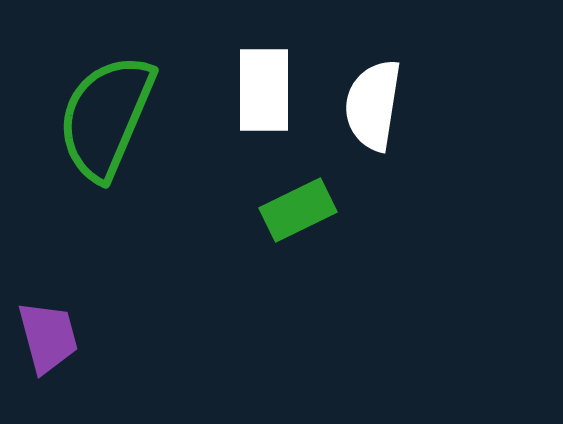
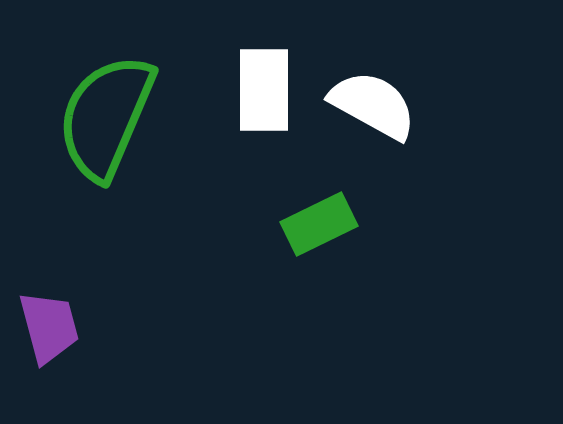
white semicircle: rotated 110 degrees clockwise
green rectangle: moved 21 px right, 14 px down
purple trapezoid: moved 1 px right, 10 px up
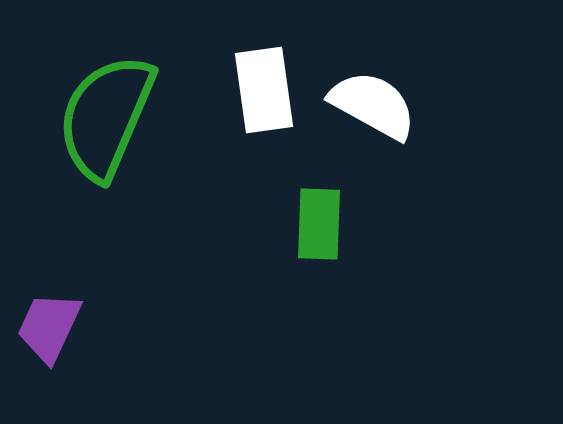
white rectangle: rotated 8 degrees counterclockwise
green rectangle: rotated 62 degrees counterclockwise
purple trapezoid: rotated 140 degrees counterclockwise
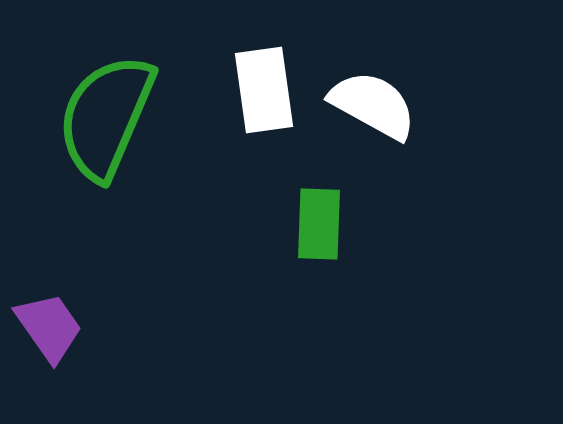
purple trapezoid: rotated 120 degrees clockwise
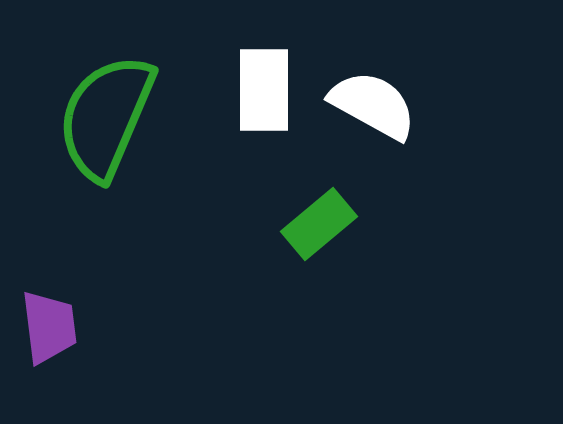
white rectangle: rotated 8 degrees clockwise
green rectangle: rotated 48 degrees clockwise
purple trapezoid: rotated 28 degrees clockwise
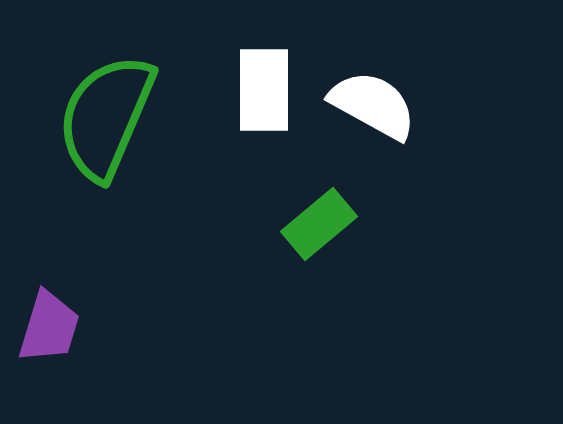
purple trapezoid: rotated 24 degrees clockwise
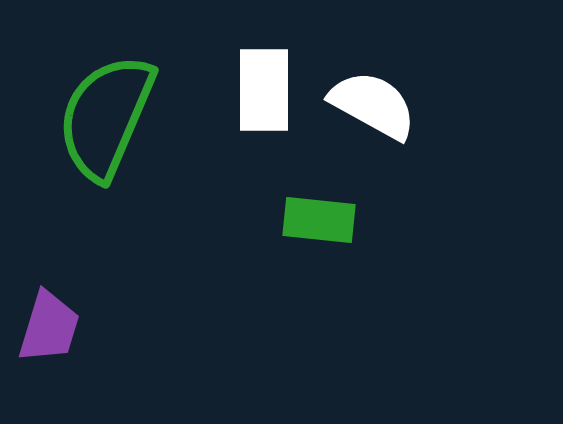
green rectangle: moved 4 px up; rotated 46 degrees clockwise
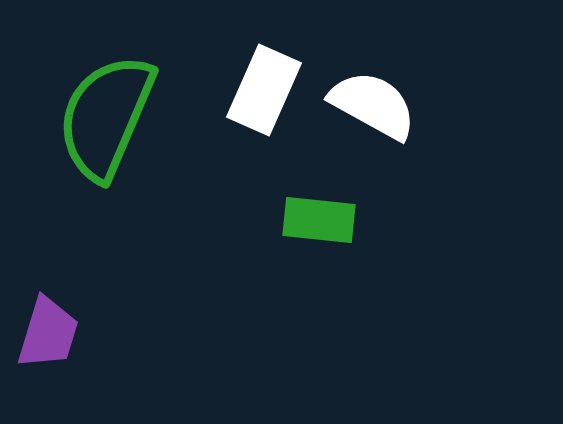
white rectangle: rotated 24 degrees clockwise
purple trapezoid: moved 1 px left, 6 px down
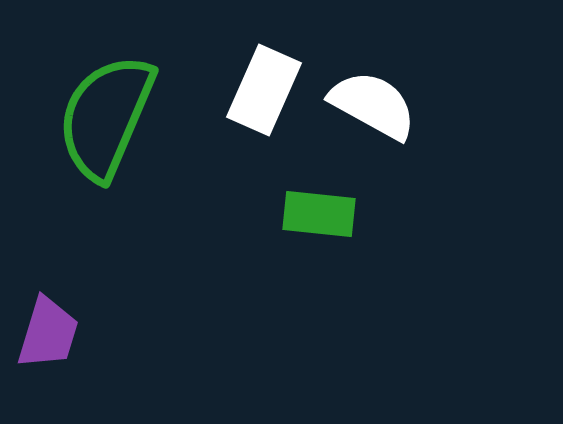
green rectangle: moved 6 px up
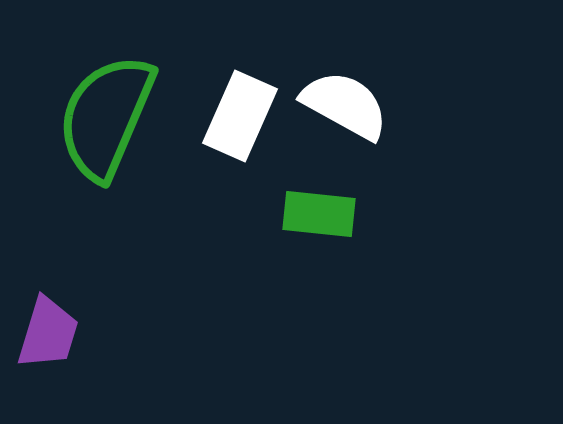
white rectangle: moved 24 px left, 26 px down
white semicircle: moved 28 px left
